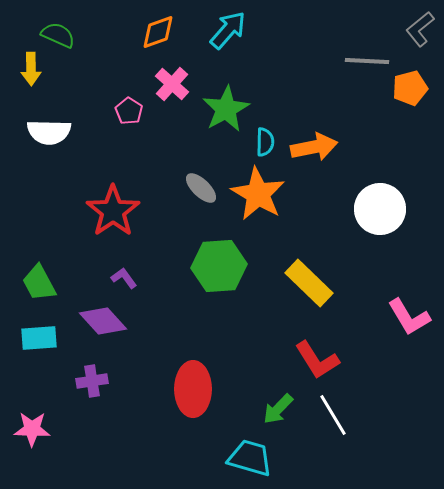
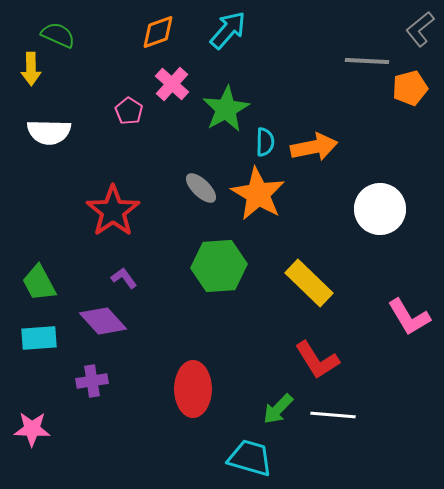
white line: rotated 54 degrees counterclockwise
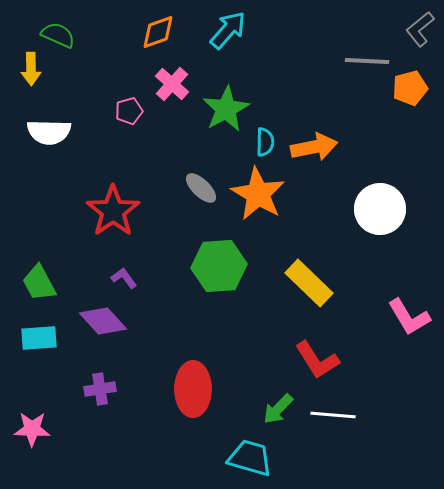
pink pentagon: rotated 24 degrees clockwise
purple cross: moved 8 px right, 8 px down
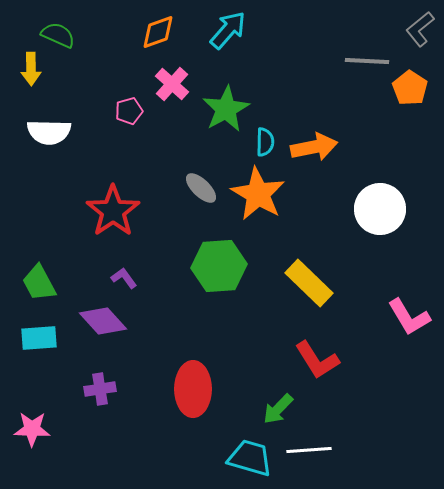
orange pentagon: rotated 24 degrees counterclockwise
white line: moved 24 px left, 35 px down; rotated 9 degrees counterclockwise
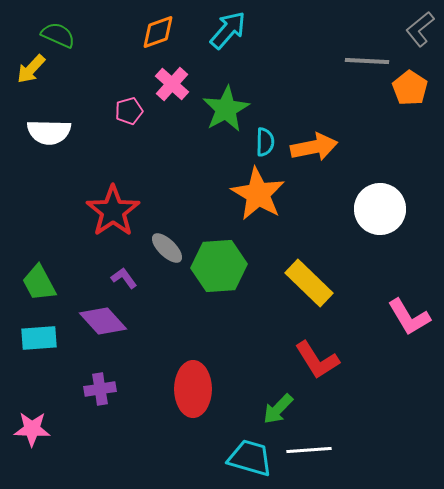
yellow arrow: rotated 44 degrees clockwise
gray ellipse: moved 34 px left, 60 px down
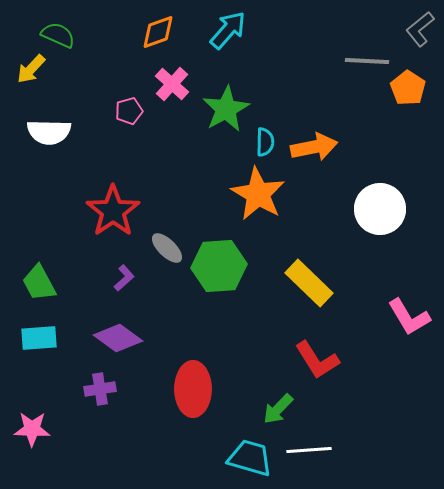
orange pentagon: moved 2 px left
purple L-shape: rotated 84 degrees clockwise
purple diamond: moved 15 px right, 17 px down; rotated 12 degrees counterclockwise
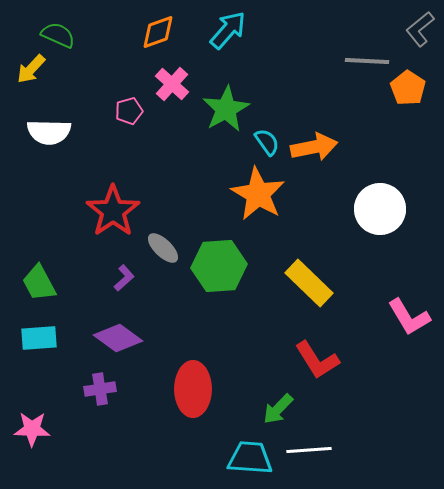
cyan semicircle: moved 2 px right; rotated 36 degrees counterclockwise
gray ellipse: moved 4 px left
cyan trapezoid: rotated 12 degrees counterclockwise
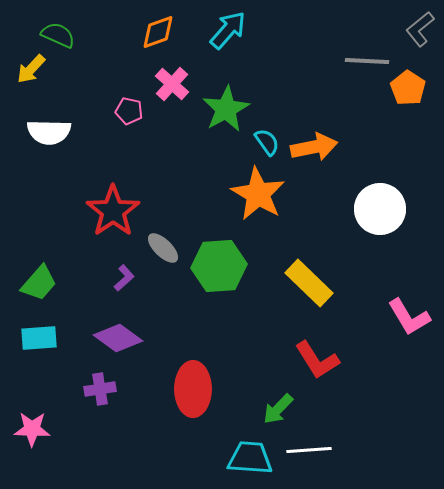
pink pentagon: rotated 28 degrees clockwise
green trapezoid: rotated 111 degrees counterclockwise
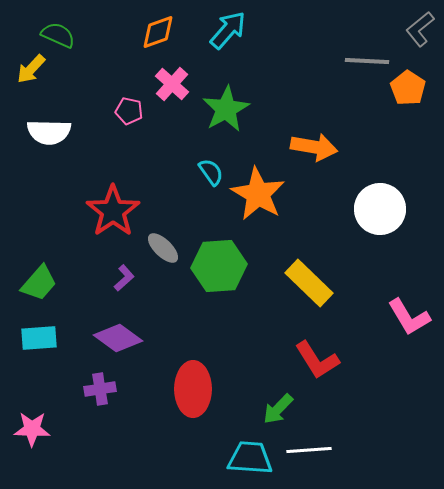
cyan semicircle: moved 56 px left, 30 px down
orange arrow: rotated 21 degrees clockwise
